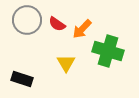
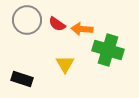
orange arrow: rotated 50 degrees clockwise
green cross: moved 1 px up
yellow triangle: moved 1 px left, 1 px down
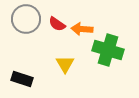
gray circle: moved 1 px left, 1 px up
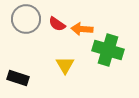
yellow triangle: moved 1 px down
black rectangle: moved 4 px left, 1 px up
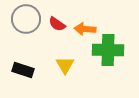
orange arrow: moved 3 px right
green cross: rotated 16 degrees counterclockwise
black rectangle: moved 5 px right, 8 px up
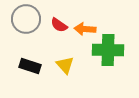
red semicircle: moved 2 px right, 1 px down
yellow triangle: rotated 12 degrees counterclockwise
black rectangle: moved 7 px right, 4 px up
